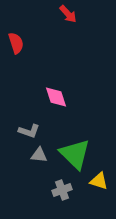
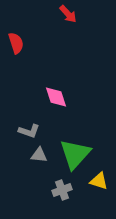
green triangle: rotated 28 degrees clockwise
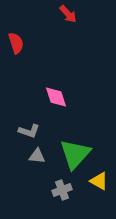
gray triangle: moved 2 px left, 1 px down
yellow triangle: rotated 12 degrees clockwise
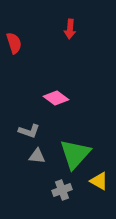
red arrow: moved 2 px right, 15 px down; rotated 48 degrees clockwise
red semicircle: moved 2 px left
pink diamond: moved 1 px down; rotated 35 degrees counterclockwise
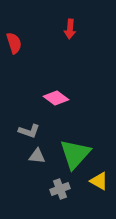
gray cross: moved 2 px left, 1 px up
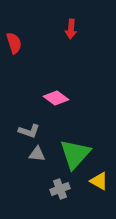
red arrow: moved 1 px right
gray triangle: moved 2 px up
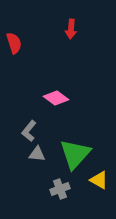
gray L-shape: rotated 110 degrees clockwise
yellow triangle: moved 1 px up
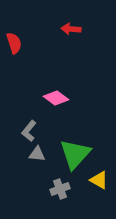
red arrow: rotated 90 degrees clockwise
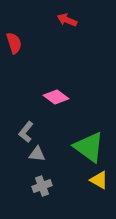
red arrow: moved 4 px left, 9 px up; rotated 18 degrees clockwise
pink diamond: moved 1 px up
gray L-shape: moved 3 px left, 1 px down
green triangle: moved 14 px right, 7 px up; rotated 36 degrees counterclockwise
gray cross: moved 18 px left, 3 px up
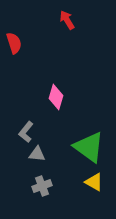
red arrow: rotated 36 degrees clockwise
pink diamond: rotated 70 degrees clockwise
yellow triangle: moved 5 px left, 2 px down
